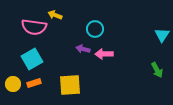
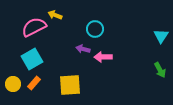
pink semicircle: rotated 145 degrees clockwise
cyan triangle: moved 1 px left, 1 px down
pink arrow: moved 1 px left, 3 px down
green arrow: moved 3 px right
orange rectangle: rotated 32 degrees counterclockwise
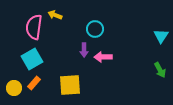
pink semicircle: rotated 55 degrees counterclockwise
purple arrow: moved 1 px right, 1 px down; rotated 104 degrees counterclockwise
yellow circle: moved 1 px right, 4 px down
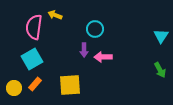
orange rectangle: moved 1 px right, 1 px down
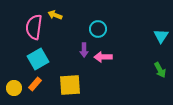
cyan circle: moved 3 px right
cyan square: moved 6 px right
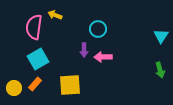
green arrow: rotated 14 degrees clockwise
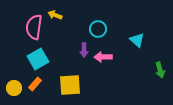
cyan triangle: moved 24 px left, 4 px down; rotated 21 degrees counterclockwise
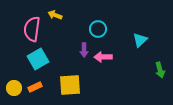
pink semicircle: moved 2 px left, 2 px down
cyan triangle: moved 3 px right; rotated 35 degrees clockwise
orange rectangle: moved 3 px down; rotated 24 degrees clockwise
